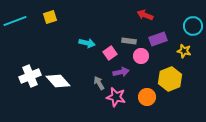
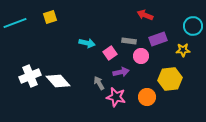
cyan line: moved 2 px down
yellow star: moved 1 px left, 1 px up; rotated 16 degrees counterclockwise
yellow hexagon: rotated 15 degrees clockwise
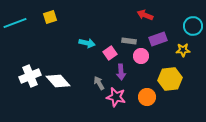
purple arrow: rotated 98 degrees clockwise
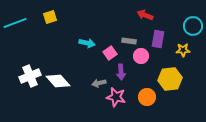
purple rectangle: rotated 60 degrees counterclockwise
gray arrow: rotated 72 degrees counterclockwise
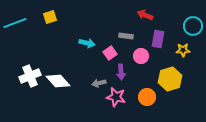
gray rectangle: moved 3 px left, 5 px up
yellow hexagon: rotated 10 degrees counterclockwise
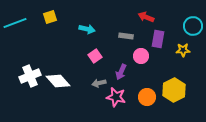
red arrow: moved 1 px right, 2 px down
cyan arrow: moved 14 px up
pink square: moved 15 px left, 3 px down
purple arrow: rotated 28 degrees clockwise
yellow hexagon: moved 4 px right, 11 px down; rotated 10 degrees counterclockwise
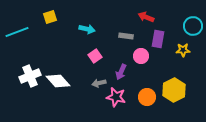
cyan line: moved 2 px right, 9 px down
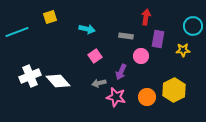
red arrow: rotated 77 degrees clockwise
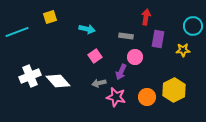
pink circle: moved 6 px left, 1 px down
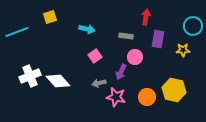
yellow hexagon: rotated 20 degrees counterclockwise
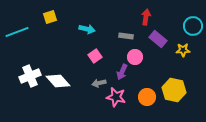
purple rectangle: rotated 60 degrees counterclockwise
purple arrow: moved 1 px right
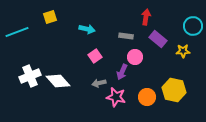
yellow star: moved 1 px down
